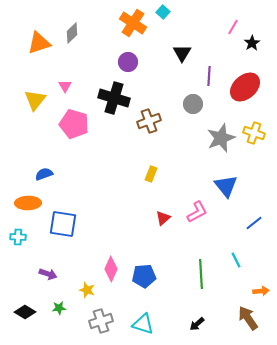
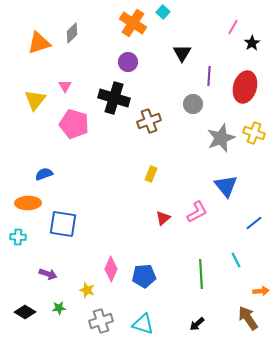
red ellipse: rotated 32 degrees counterclockwise
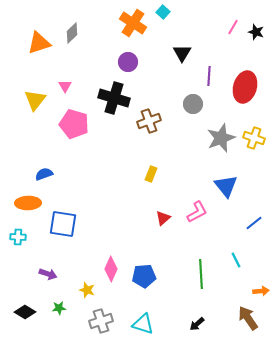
black star: moved 4 px right, 11 px up; rotated 21 degrees counterclockwise
yellow cross: moved 5 px down
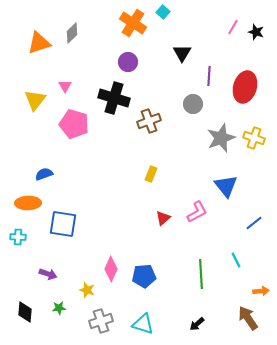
black diamond: rotated 65 degrees clockwise
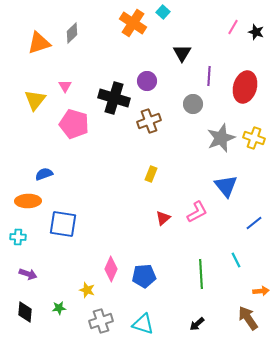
purple circle: moved 19 px right, 19 px down
orange ellipse: moved 2 px up
purple arrow: moved 20 px left
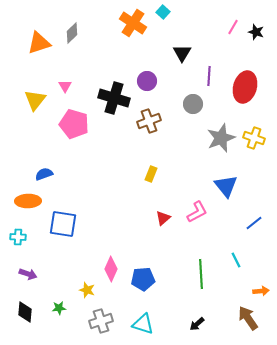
blue pentagon: moved 1 px left, 3 px down
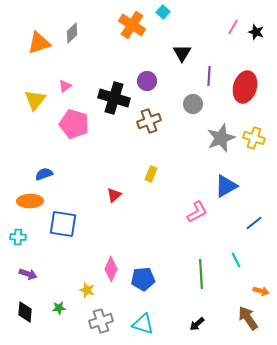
orange cross: moved 1 px left, 2 px down
pink triangle: rotated 24 degrees clockwise
blue triangle: rotated 40 degrees clockwise
orange ellipse: moved 2 px right
red triangle: moved 49 px left, 23 px up
orange arrow: rotated 21 degrees clockwise
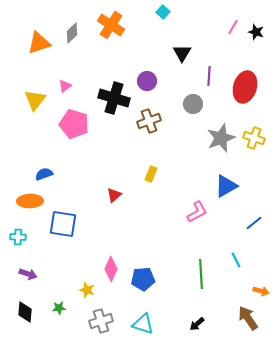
orange cross: moved 21 px left
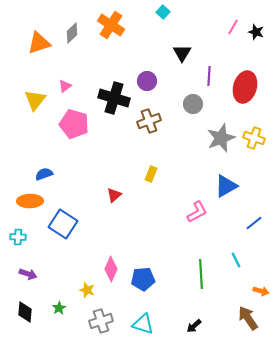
blue square: rotated 24 degrees clockwise
green star: rotated 24 degrees counterclockwise
black arrow: moved 3 px left, 2 px down
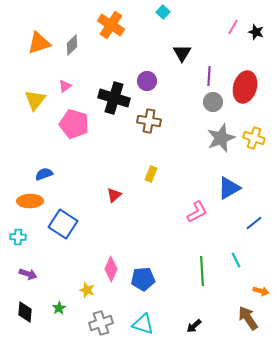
gray diamond: moved 12 px down
gray circle: moved 20 px right, 2 px up
brown cross: rotated 30 degrees clockwise
blue triangle: moved 3 px right, 2 px down
green line: moved 1 px right, 3 px up
gray cross: moved 2 px down
